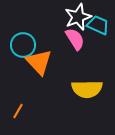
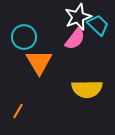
cyan trapezoid: rotated 20 degrees clockwise
pink semicircle: rotated 70 degrees clockwise
cyan circle: moved 1 px right, 8 px up
orange triangle: rotated 12 degrees clockwise
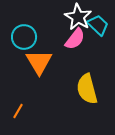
white star: rotated 20 degrees counterclockwise
yellow semicircle: rotated 76 degrees clockwise
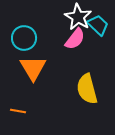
cyan circle: moved 1 px down
orange triangle: moved 6 px left, 6 px down
orange line: rotated 70 degrees clockwise
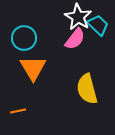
orange line: rotated 21 degrees counterclockwise
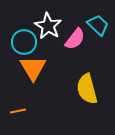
white star: moved 30 px left, 9 px down
cyan circle: moved 4 px down
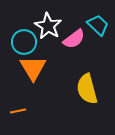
pink semicircle: moved 1 px left; rotated 15 degrees clockwise
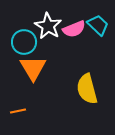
pink semicircle: moved 10 px up; rotated 15 degrees clockwise
